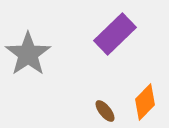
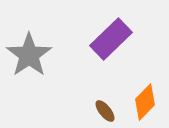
purple rectangle: moved 4 px left, 5 px down
gray star: moved 1 px right, 1 px down
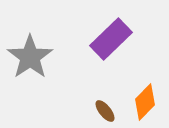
gray star: moved 1 px right, 2 px down
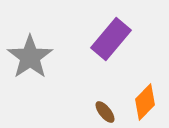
purple rectangle: rotated 6 degrees counterclockwise
brown ellipse: moved 1 px down
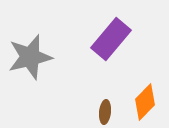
gray star: rotated 21 degrees clockwise
brown ellipse: rotated 45 degrees clockwise
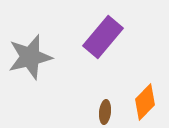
purple rectangle: moved 8 px left, 2 px up
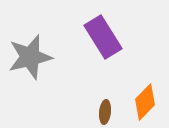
purple rectangle: rotated 72 degrees counterclockwise
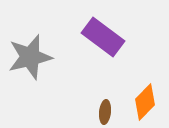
purple rectangle: rotated 21 degrees counterclockwise
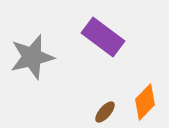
gray star: moved 2 px right
brown ellipse: rotated 35 degrees clockwise
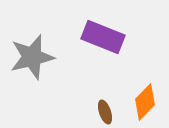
purple rectangle: rotated 15 degrees counterclockwise
brown ellipse: rotated 60 degrees counterclockwise
